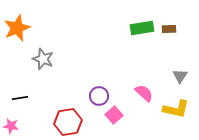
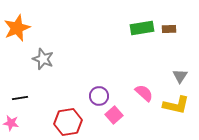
yellow L-shape: moved 4 px up
pink star: moved 3 px up
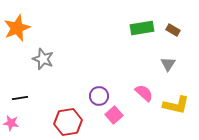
brown rectangle: moved 4 px right, 1 px down; rotated 32 degrees clockwise
gray triangle: moved 12 px left, 12 px up
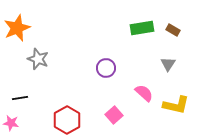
gray star: moved 5 px left
purple circle: moved 7 px right, 28 px up
red hexagon: moved 1 px left, 2 px up; rotated 20 degrees counterclockwise
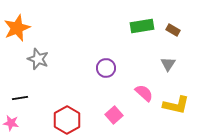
green rectangle: moved 2 px up
